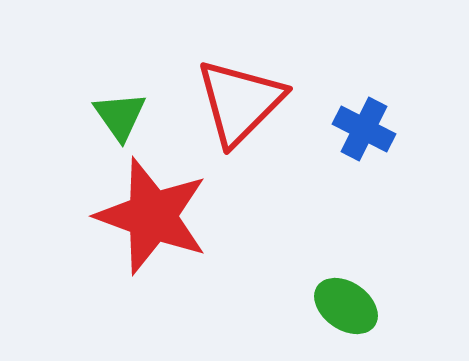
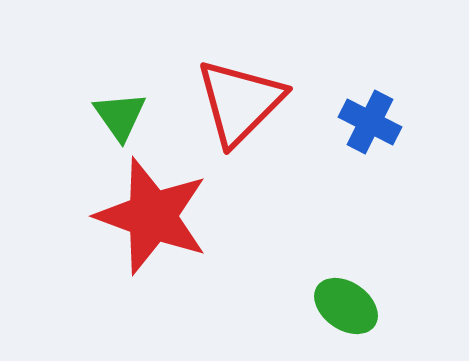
blue cross: moved 6 px right, 7 px up
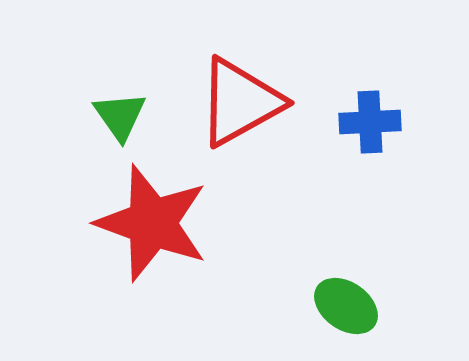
red triangle: rotated 16 degrees clockwise
blue cross: rotated 30 degrees counterclockwise
red star: moved 7 px down
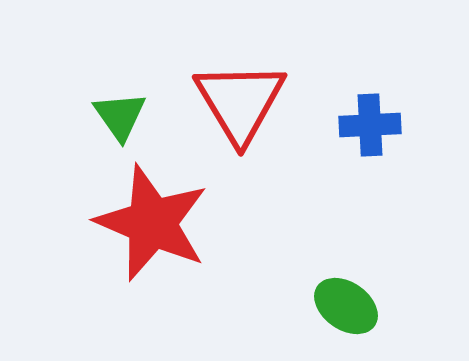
red triangle: rotated 32 degrees counterclockwise
blue cross: moved 3 px down
red star: rotated 3 degrees clockwise
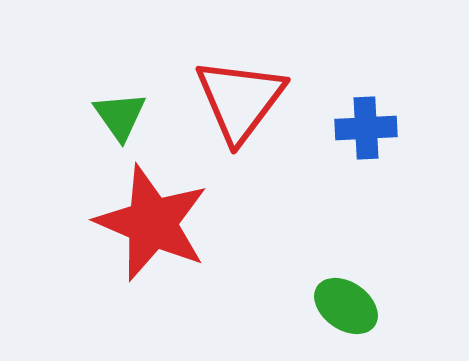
red triangle: moved 2 px up; rotated 8 degrees clockwise
blue cross: moved 4 px left, 3 px down
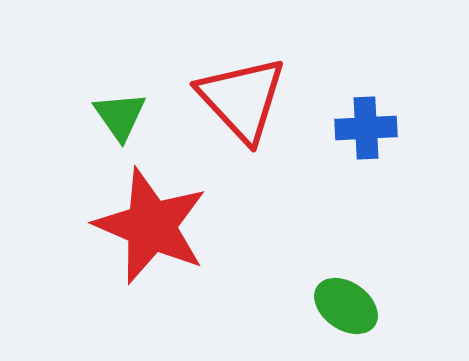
red triangle: moved 2 px right, 1 px up; rotated 20 degrees counterclockwise
red star: moved 1 px left, 3 px down
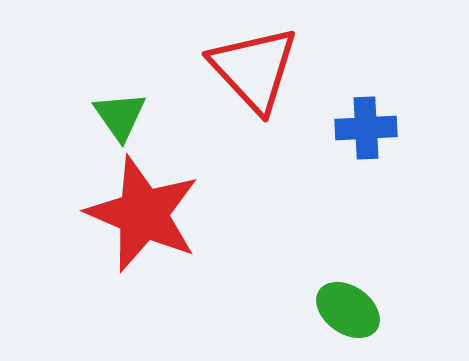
red triangle: moved 12 px right, 30 px up
red star: moved 8 px left, 12 px up
green ellipse: moved 2 px right, 4 px down
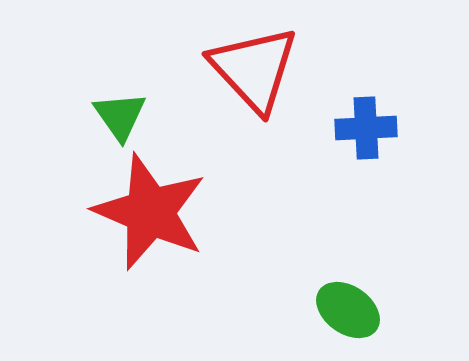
red star: moved 7 px right, 2 px up
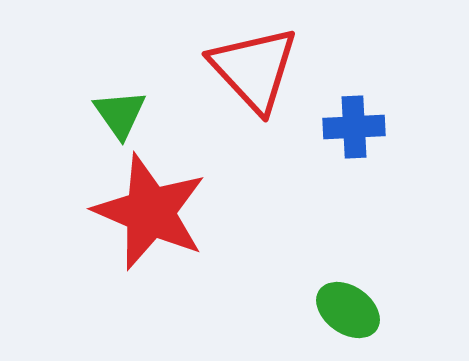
green triangle: moved 2 px up
blue cross: moved 12 px left, 1 px up
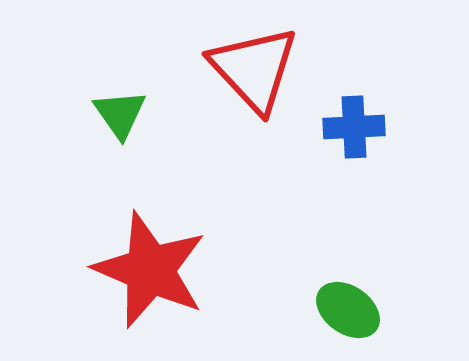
red star: moved 58 px down
